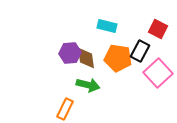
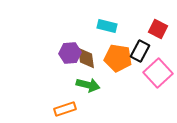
orange rectangle: rotated 45 degrees clockwise
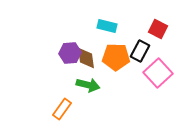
orange pentagon: moved 2 px left, 1 px up; rotated 8 degrees counterclockwise
orange rectangle: moved 3 px left; rotated 35 degrees counterclockwise
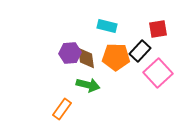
red square: rotated 36 degrees counterclockwise
black rectangle: rotated 15 degrees clockwise
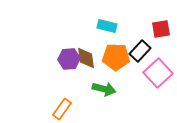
red square: moved 3 px right
purple hexagon: moved 1 px left, 6 px down
green arrow: moved 16 px right, 4 px down
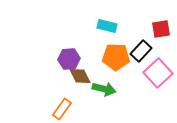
black rectangle: moved 1 px right
brown diamond: moved 6 px left, 18 px down; rotated 20 degrees counterclockwise
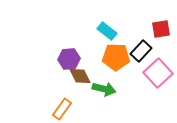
cyan rectangle: moved 5 px down; rotated 24 degrees clockwise
